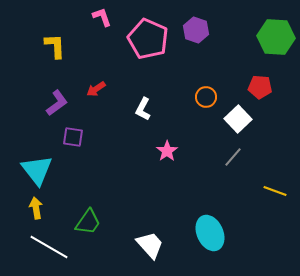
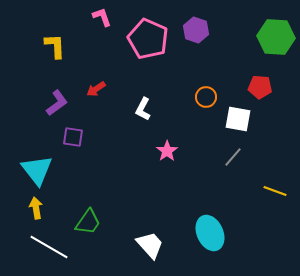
white square: rotated 36 degrees counterclockwise
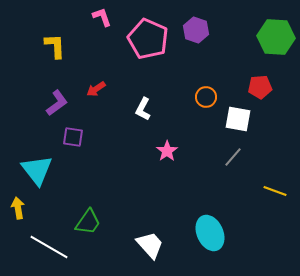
red pentagon: rotated 10 degrees counterclockwise
yellow arrow: moved 18 px left
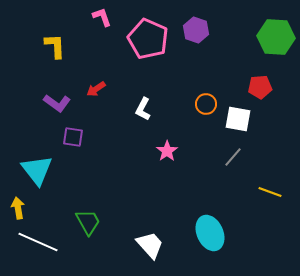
orange circle: moved 7 px down
purple L-shape: rotated 72 degrees clockwise
yellow line: moved 5 px left, 1 px down
green trapezoid: rotated 64 degrees counterclockwise
white line: moved 11 px left, 5 px up; rotated 6 degrees counterclockwise
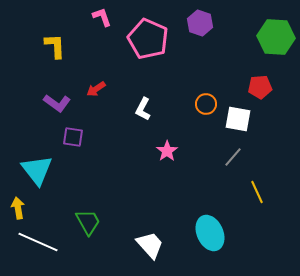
purple hexagon: moved 4 px right, 7 px up
yellow line: moved 13 px left; rotated 45 degrees clockwise
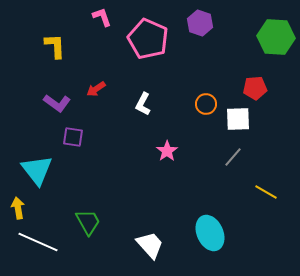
red pentagon: moved 5 px left, 1 px down
white L-shape: moved 5 px up
white square: rotated 12 degrees counterclockwise
yellow line: moved 9 px right; rotated 35 degrees counterclockwise
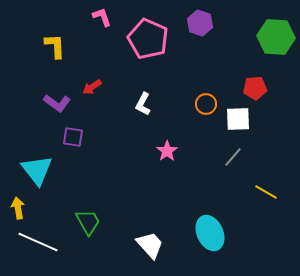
red arrow: moved 4 px left, 2 px up
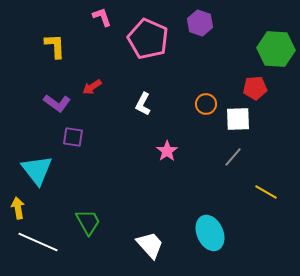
green hexagon: moved 12 px down
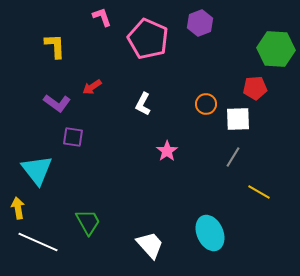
purple hexagon: rotated 20 degrees clockwise
gray line: rotated 10 degrees counterclockwise
yellow line: moved 7 px left
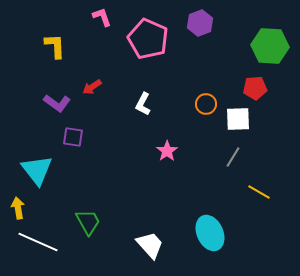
green hexagon: moved 6 px left, 3 px up
